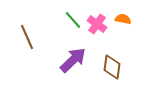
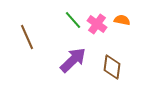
orange semicircle: moved 1 px left, 1 px down
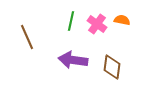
green line: moved 2 px left, 1 px down; rotated 54 degrees clockwise
purple arrow: rotated 128 degrees counterclockwise
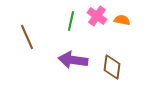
pink cross: moved 8 px up
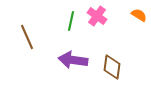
orange semicircle: moved 17 px right, 5 px up; rotated 21 degrees clockwise
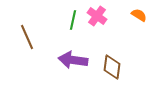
green line: moved 2 px right, 1 px up
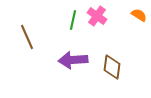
purple arrow: rotated 12 degrees counterclockwise
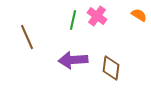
brown diamond: moved 1 px left, 1 px down
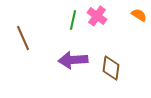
brown line: moved 4 px left, 1 px down
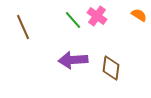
green line: rotated 54 degrees counterclockwise
brown line: moved 11 px up
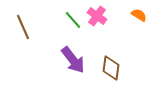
purple arrow: rotated 124 degrees counterclockwise
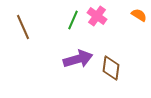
green line: rotated 66 degrees clockwise
purple arrow: moved 5 px right, 1 px up; rotated 68 degrees counterclockwise
